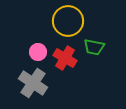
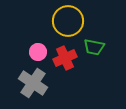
red cross: rotated 35 degrees clockwise
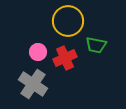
green trapezoid: moved 2 px right, 2 px up
gray cross: moved 1 px down
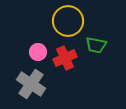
gray cross: moved 2 px left
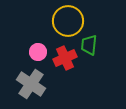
green trapezoid: moved 7 px left; rotated 85 degrees clockwise
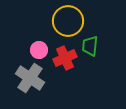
green trapezoid: moved 1 px right, 1 px down
pink circle: moved 1 px right, 2 px up
gray cross: moved 1 px left, 6 px up
